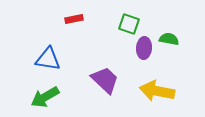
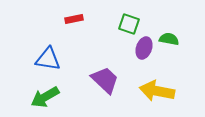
purple ellipse: rotated 15 degrees clockwise
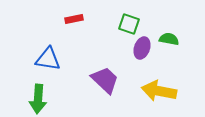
purple ellipse: moved 2 px left
yellow arrow: moved 2 px right
green arrow: moved 7 px left, 2 px down; rotated 56 degrees counterclockwise
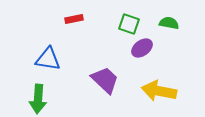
green semicircle: moved 16 px up
purple ellipse: rotated 35 degrees clockwise
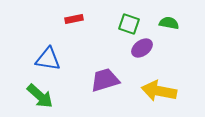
purple trapezoid: rotated 60 degrees counterclockwise
green arrow: moved 2 px right, 3 px up; rotated 52 degrees counterclockwise
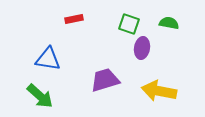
purple ellipse: rotated 45 degrees counterclockwise
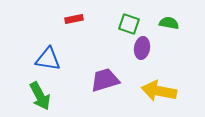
green arrow: rotated 20 degrees clockwise
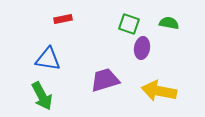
red rectangle: moved 11 px left
green arrow: moved 2 px right
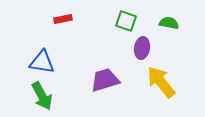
green square: moved 3 px left, 3 px up
blue triangle: moved 6 px left, 3 px down
yellow arrow: moved 2 px right, 9 px up; rotated 40 degrees clockwise
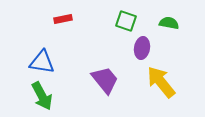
purple trapezoid: rotated 68 degrees clockwise
